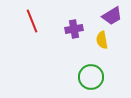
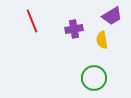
green circle: moved 3 px right, 1 px down
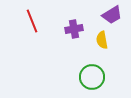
purple trapezoid: moved 1 px up
green circle: moved 2 px left, 1 px up
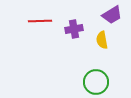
red line: moved 8 px right; rotated 70 degrees counterclockwise
green circle: moved 4 px right, 5 px down
